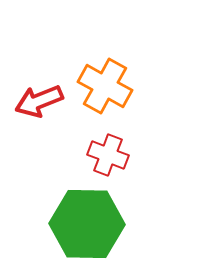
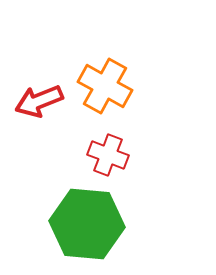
green hexagon: rotated 4 degrees clockwise
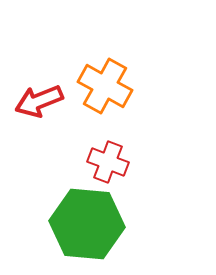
red cross: moved 7 px down
